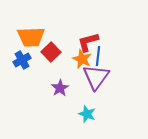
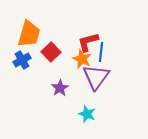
orange trapezoid: moved 2 px left, 3 px up; rotated 72 degrees counterclockwise
blue line: moved 3 px right, 4 px up
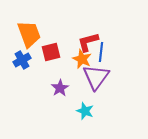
orange trapezoid: rotated 36 degrees counterclockwise
red square: rotated 30 degrees clockwise
cyan star: moved 2 px left, 3 px up
